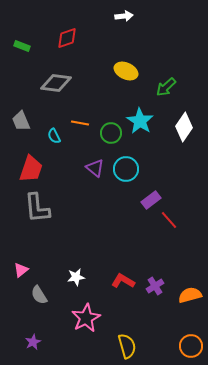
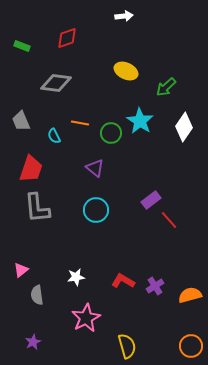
cyan circle: moved 30 px left, 41 px down
gray semicircle: moved 2 px left; rotated 24 degrees clockwise
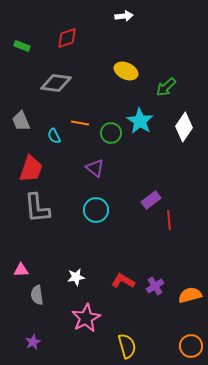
red line: rotated 36 degrees clockwise
pink triangle: rotated 35 degrees clockwise
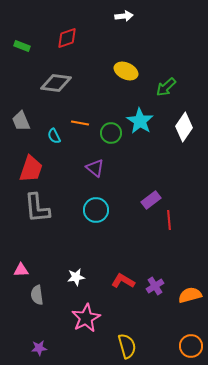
purple star: moved 6 px right, 6 px down; rotated 21 degrees clockwise
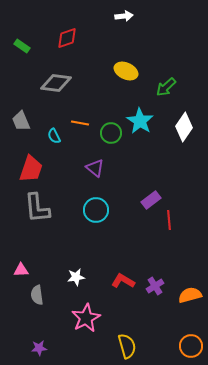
green rectangle: rotated 14 degrees clockwise
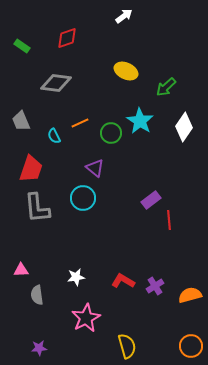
white arrow: rotated 30 degrees counterclockwise
orange line: rotated 36 degrees counterclockwise
cyan circle: moved 13 px left, 12 px up
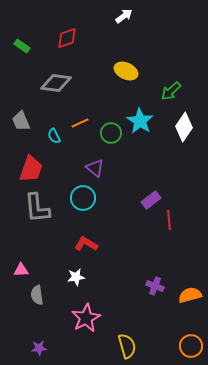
green arrow: moved 5 px right, 4 px down
red L-shape: moved 37 px left, 37 px up
purple cross: rotated 36 degrees counterclockwise
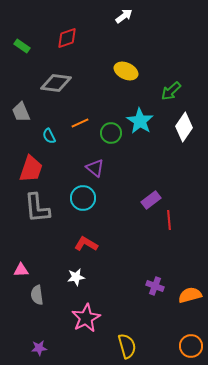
gray trapezoid: moved 9 px up
cyan semicircle: moved 5 px left
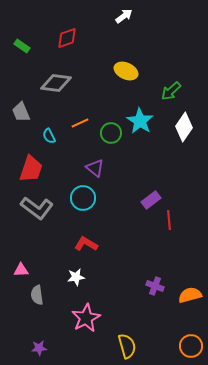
gray L-shape: rotated 48 degrees counterclockwise
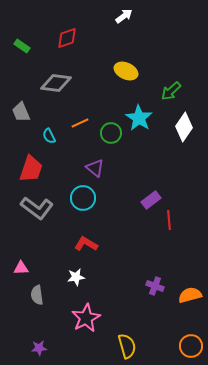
cyan star: moved 1 px left, 3 px up
pink triangle: moved 2 px up
